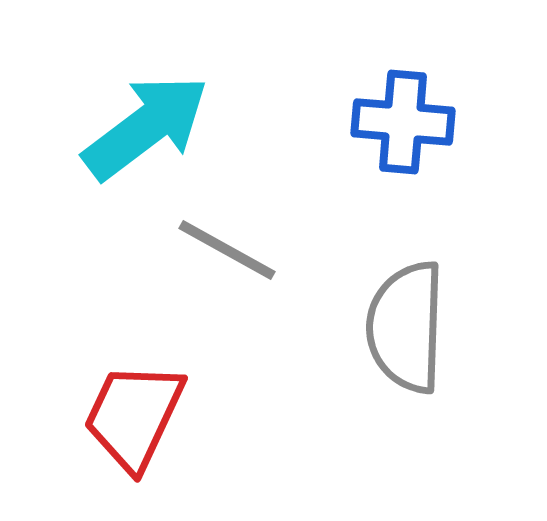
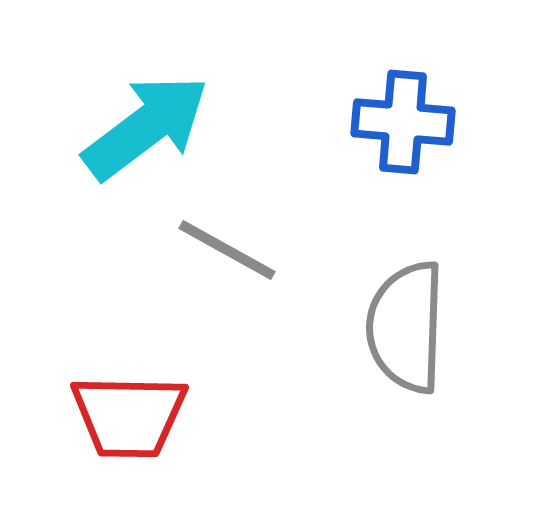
red trapezoid: moved 5 px left; rotated 114 degrees counterclockwise
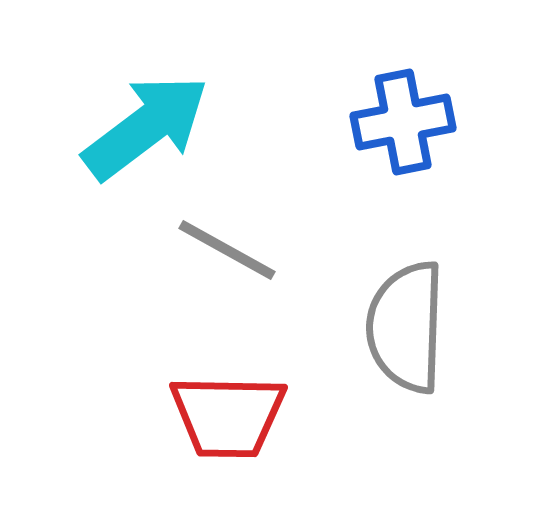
blue cross: rotated 16 degrees counterclockwise
red trapezoid: moved 99 px right
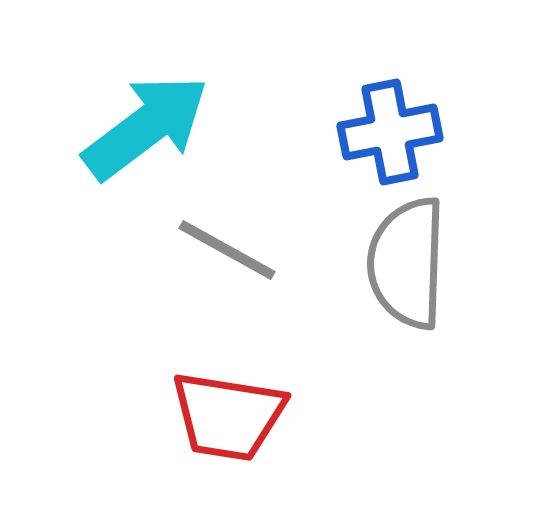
blue cross: moved 13 px left, 10 px down
gray semicircle: moved 1 px right, 64 px up
red trapezoid: rotated 8 degrees clockwise
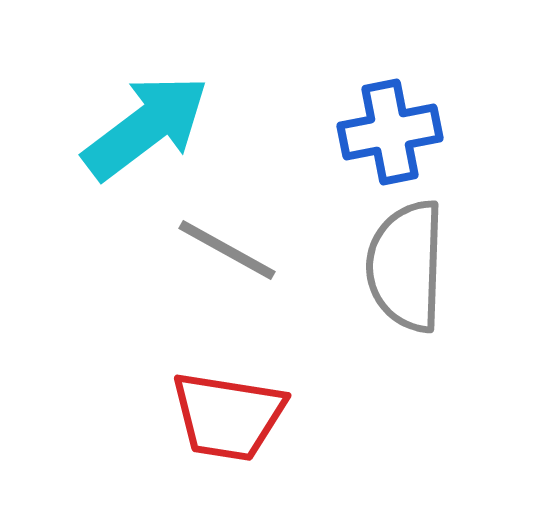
gray semicircle: moved 1 px left, 3 px down
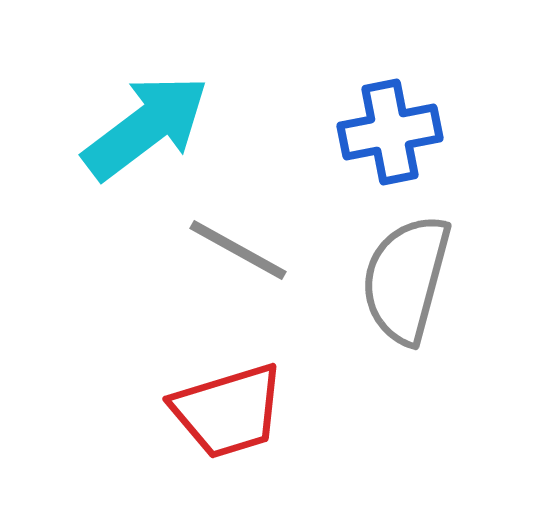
gray line: moved 11 px right
gray semicircle: moved 13 px down; rotated 13 degrees clockwise
red trapezoid: moved 5 px up; rotated 26 degrees counterclockwise
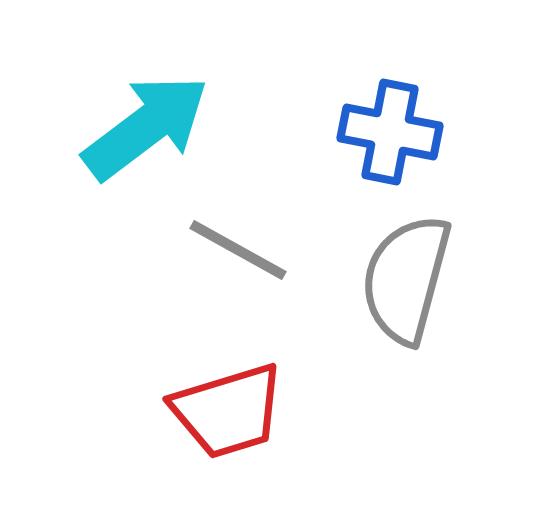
blue cross: rotated 22 degrees clockwise
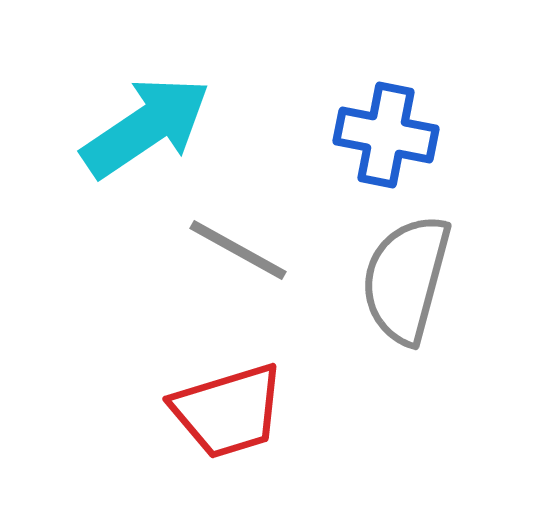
cyan arrow: rotated 3 degrees clockwise
blue cross: moved 4 px left, 3 px down
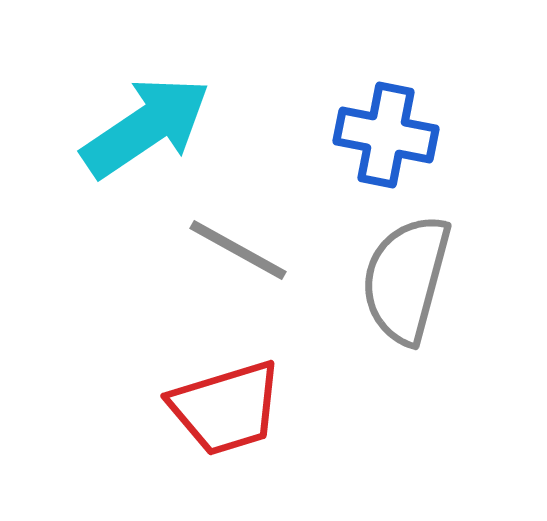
red trapezoid: moved 2 px left, 3 px up
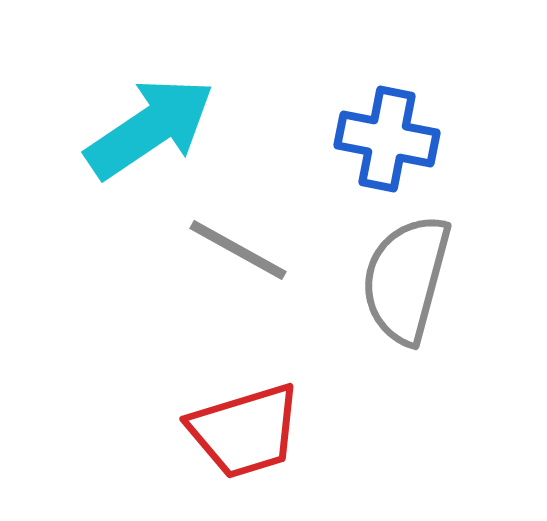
cyan arrow: moved 4 px right, 1 px down
blue cross: moved 1 px right, 4 px down
red trapezoid: moved 19 px right, 23 px down
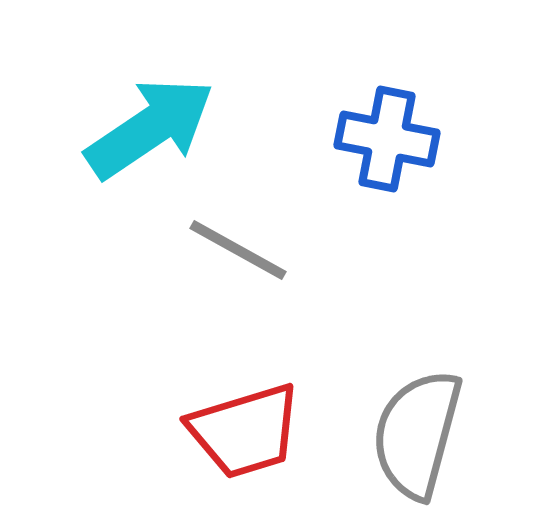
gray semicircle: moved 11 px right, 155 px down
